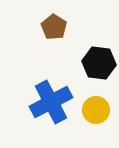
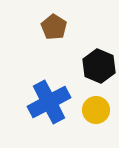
black hexagon: moved 3 px down; rotated 16 degrees clockwise
blue cross: moved 2 px left
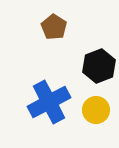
black hexagon: rotated 16 degrees clockwise
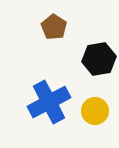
black hexagon: moved 7 px up; rotated 12 degrees clockwise
yellow circle: moved 1 px left, 1 px down
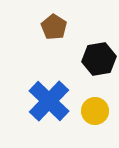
blue cross: moved 1 px up; rotated 18 degrees counterclockwise
